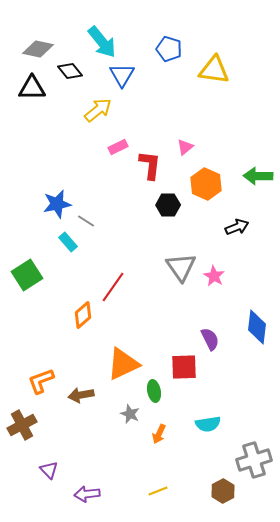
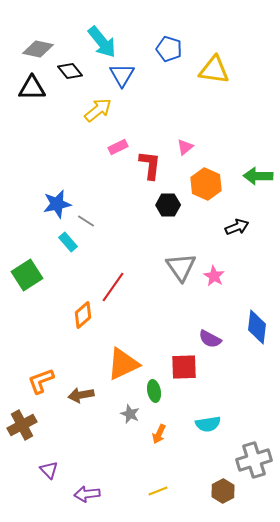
purple semicircle: rotated 145 degrees clockwise
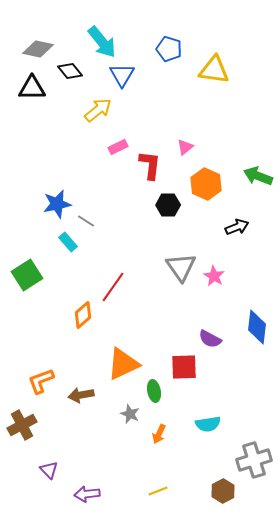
green arrow: rotated 20 degrees clockwise
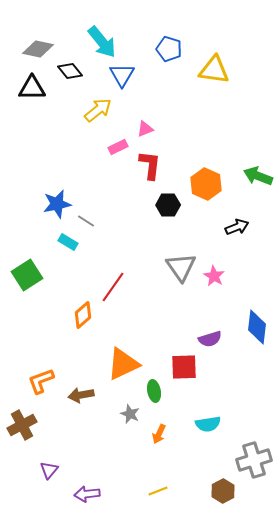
pink triangle: moved 40 px left, 18 px up; rotated 18 degrees clockwise
cyan rectangle: rotated 18 degrees counterclockwise
purple semicircle: rotated 45 degrees counterclockwise
purple triangle: rotated 24 degrees clockwise
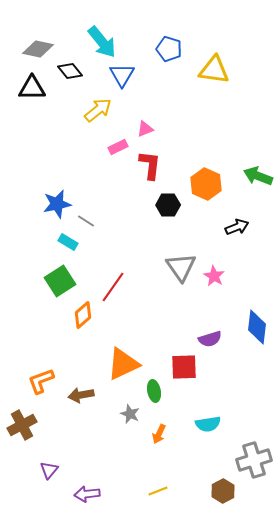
green square: moved 33 px right, 6 px down
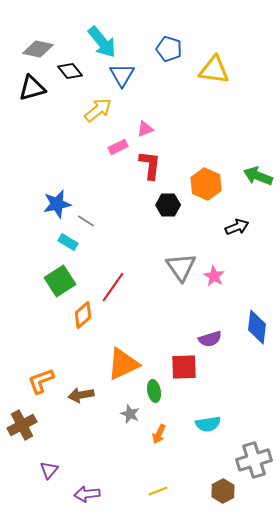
black triangle: rotated 16 degrees counterclockwise
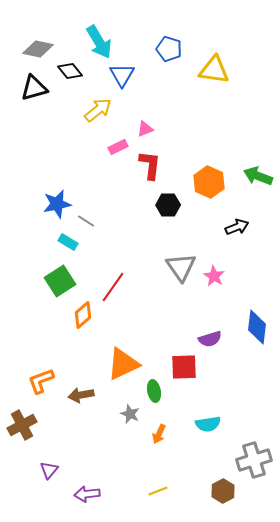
cyan arrow: moved 3 px left; rotated 8 degrees clockwise
black triangle: moved 2 px right
orange hexagon: moved 3 px right, 2 px up
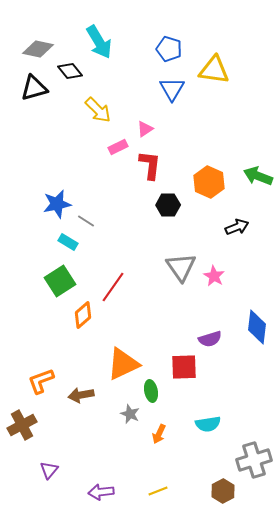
blue triangle: moved 50 px right, 14 px down
yellow arrow: rotated 84 degrees clockwise
pink triangle: rotated 12 degrees counterclockwise
green ellipse: moved 3 px left
purple arrow: moved 14 px right, 2 px up
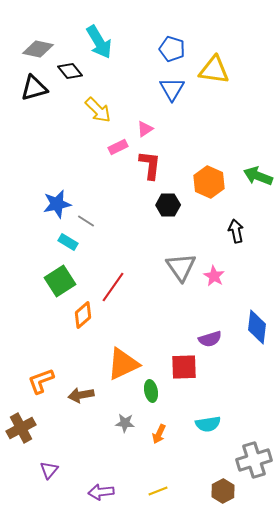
blue pentagon: moved 3 px right
black arrow: moved 1 px left, 4 px down; rotated 80 degrees counterclockwise
gray star: moved 5 px left, 9 px down; rotated 18 degrees counterclockwise
brown cross: moved 1 px left, 3 px down
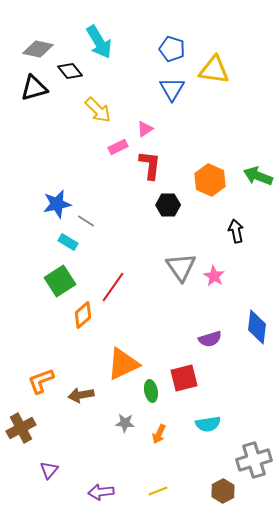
orange hexagon: moved 1 px right, 2 px up
red square: moved 11 px down; rotated 12 degrees counterclockwise
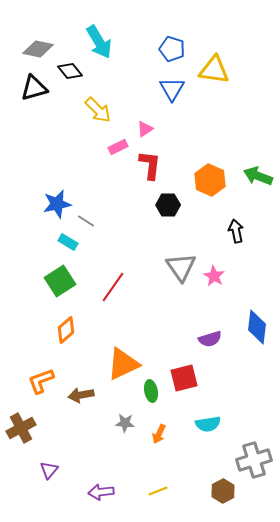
orange diamond: moved 17 px left, 15 px down
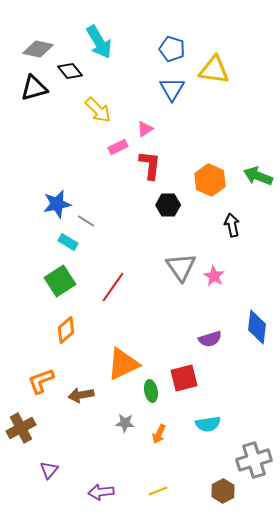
black arrow: moved 4 px left, 6 px up
